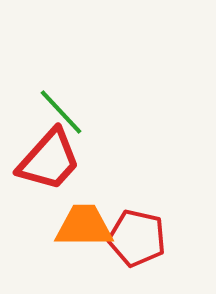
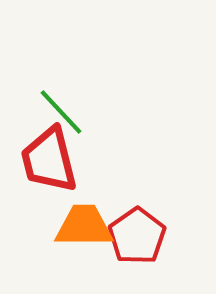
red trapezoid: rotated 124 degrees clockwise
red pentagon: moved 2 px up; rotated 24 degrees clockwise
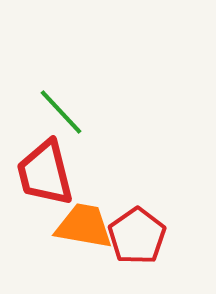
red trapezoid: moved 4 px left, 13 px down
orange trapezoid: rotated 10 degrees clockwise
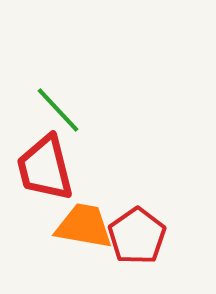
green line: moved 3 px left, 2 px up
red trapezoid: moved 5 px up
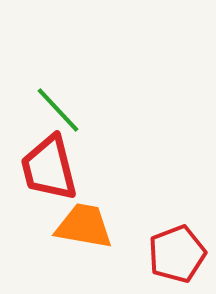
red trapezoid: moved 4 px right
red pentagon: moved 40 px right, 18 px down; rotated 14 degrees clockwise
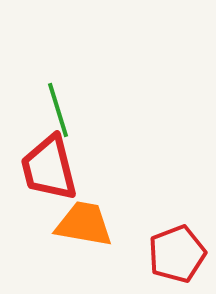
green line: rotated 26 degrees clockwise
orange trapezoid: moved 2 px up
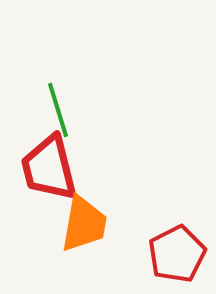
orange trapezoid: rotated 90 degrees clockwise
red pentagon: rotated 6 degrees counterclockwise
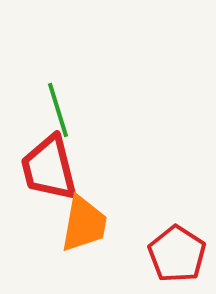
red pentagon: rotated 12 degrees counterclockwise
